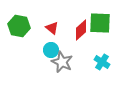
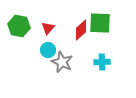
red triangle: moved 4 px left; rotated 32 degrees clockwise
cyan circle: moved 3 px left
cyan cross: rotated 35 degrees counterclockwise
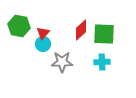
green square: moved 4 px right, 11 px down
red triangle: moved 5 px left, 5 px down
cyan circle: moved 5 px left, 6 px up
gray star: rotated 25 degrees counterclockwise
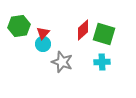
green hexagon: rotated 20 degrees counterclockwise
red diamond: moved 2 px right
green square: rotated 15 degrees clockwise
gray star: rotated 20 degrees clockwise
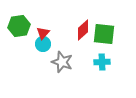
green square: rotated 10 degrees counterclockwise
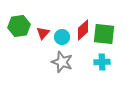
cyan circle: moved 19 px right, 7 px up
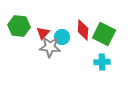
green hexagon: rotated 15 degrees clockwise
red diamond: rotated 45 degrees counterclockwise
green square: rotated 20 degrees clockwise
gray star: moved 12 px left, 15 px up; rotated 15 degrees counterclockwise
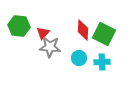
cyan circle: moved 17 px right, 21 px down
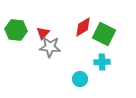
green hexagon: moved 3 px left, 4 px down
red diamond: moved 3 px up; rotated 55 degrees clockwise
cyan circle: moved 1 px right, 21 px down
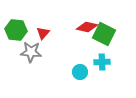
red diamond: moved 4 px right; rotated 45 degrees clockwise
gray star: moved 19 px left, 5 px down
cyan circle: moved 7 px up
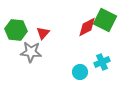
red diamond: rotated 40 degrees counterclockwise
green square: moved 1 px right, 14 px up
cyan cross: rotated 21 degrees counterclockwise
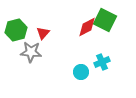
green hexagon: rotated 20 degrees counterclockwise
cyan circle: moved 1 px right
